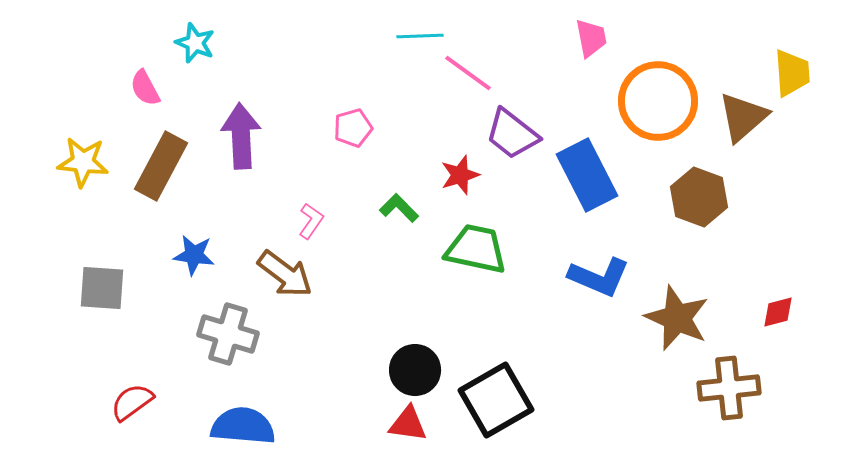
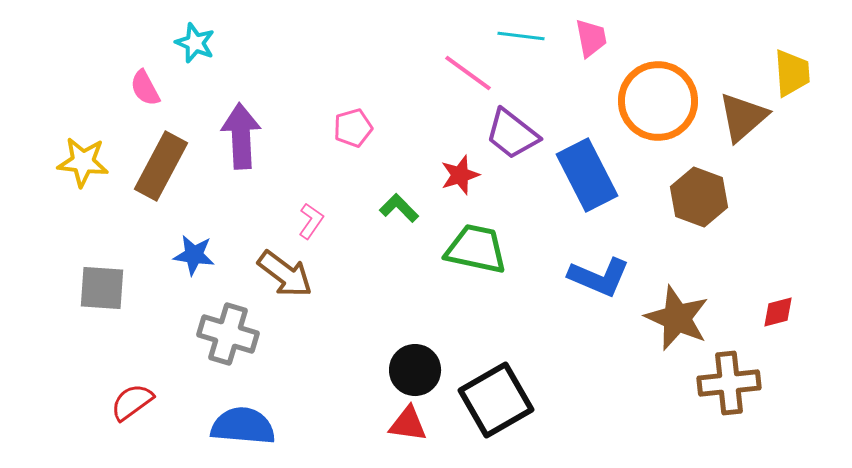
cyan line: moved 101 px right; rotated 9 degrees clockwise
brown cross: moved 5 px up
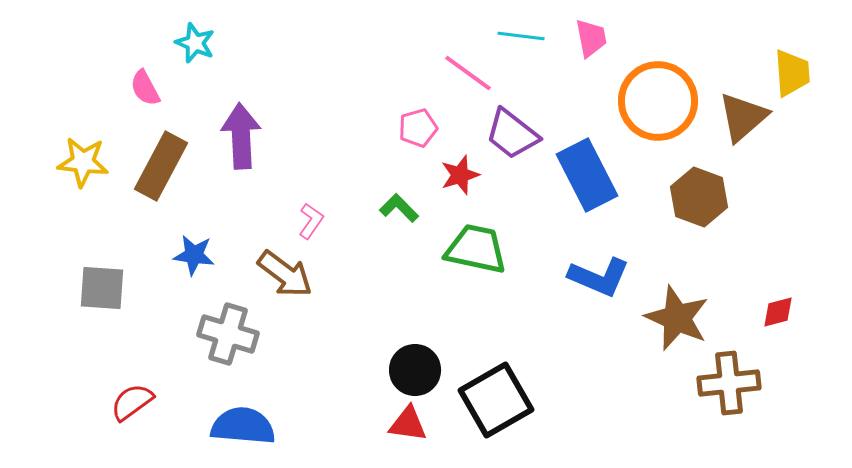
pink pentagon: moved 65 px right
